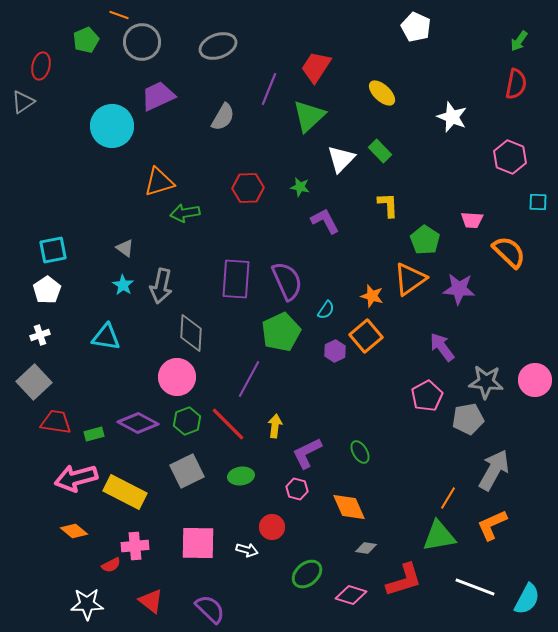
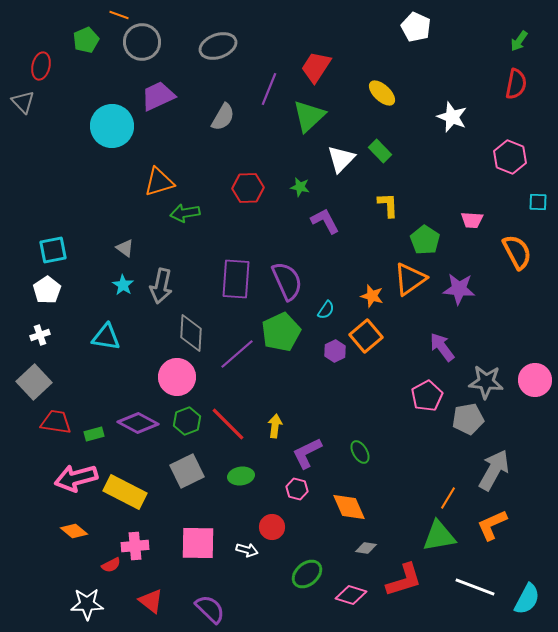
gray triangle at (23, 102): rotated 40 degrees counterclockwise
orange semicircle at (509, 252): moved 8 px right; rotated 18 degrees clockwise
purple line at (249, 379): moved 12 px left, 25 px up; rotated 21 degrees clockwise
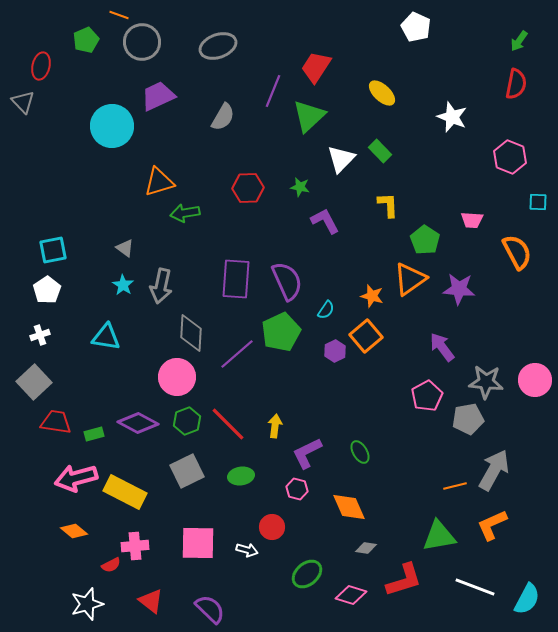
purple line at (269, 89): moved 4 px right, 2 px down
orange line at (448, 498): moved 7 px right, 12 px up; rotated 45 degrees clockwise
white star at (87, 604): rotated 16 degrees counterclockwise
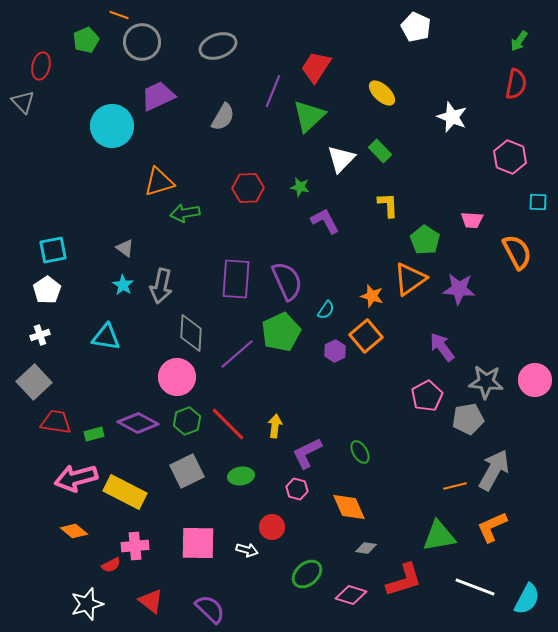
orange L-shape at (492, 525): moved 2 px down
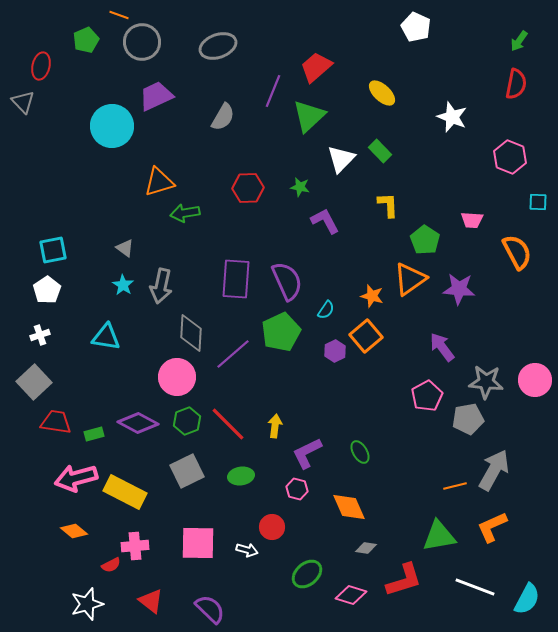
red trapezoid at (316, 67): rotated 16 degrees clockwise
purple trapezoid at (158, 96): moved 2 px left
purple line at (237, 354): moved 4 px left
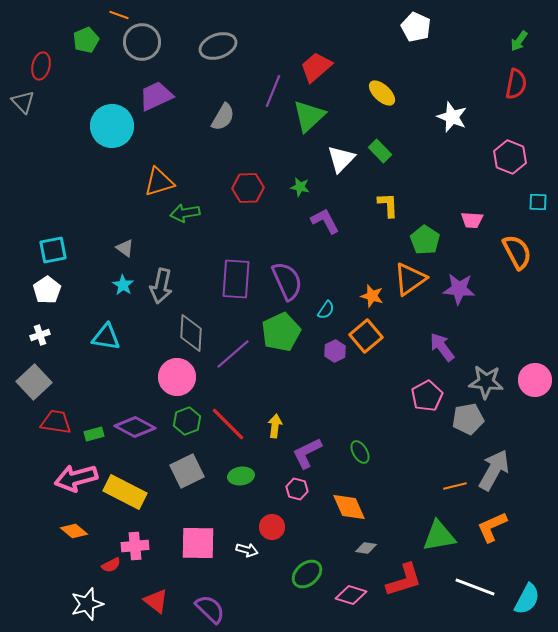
purple diamond at (138, 423): moved 3 px left, 4 px down
red triangle at (151, 601): moved 5 px right
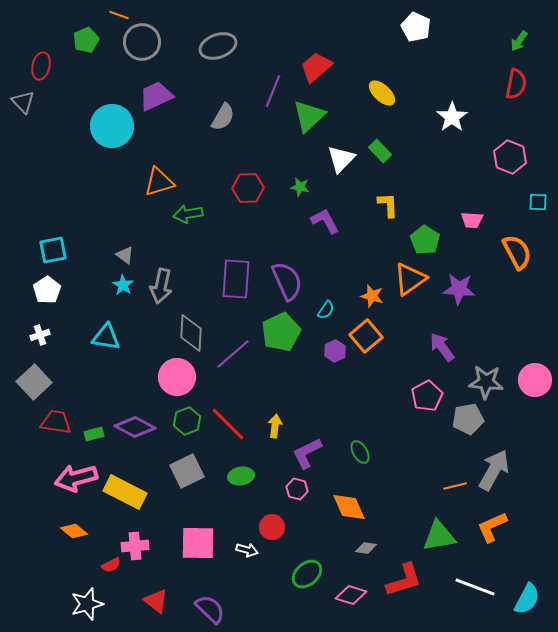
white star at (452, 117): rotated 16 degrees clockwise
green arrow at (185, 213): moved 3 px right, 1 px down
gray triangle at (125, 248): moved 7 px down
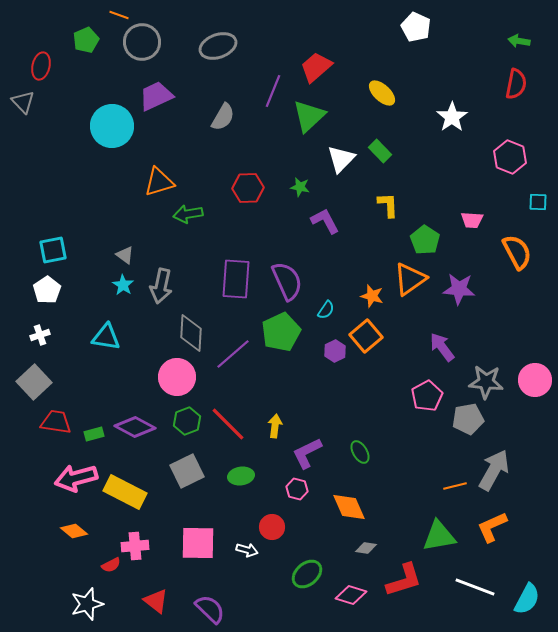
green arrow at (519, 41): rotated 65 degrees clockwise
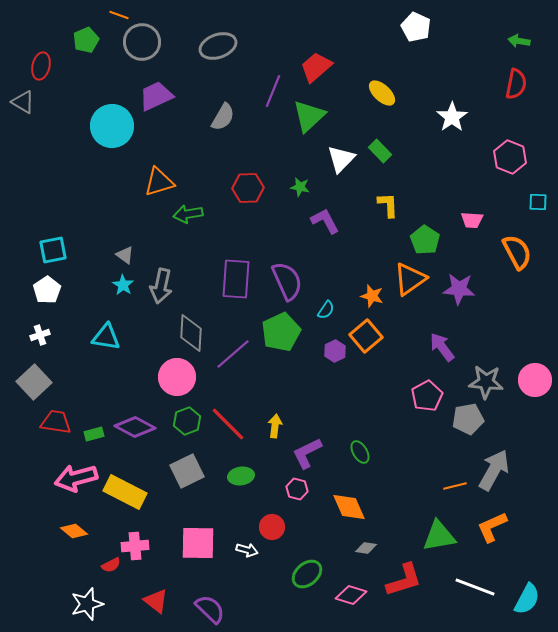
gray triangle at (23, 102): rotated 15 degrees counterclockwise
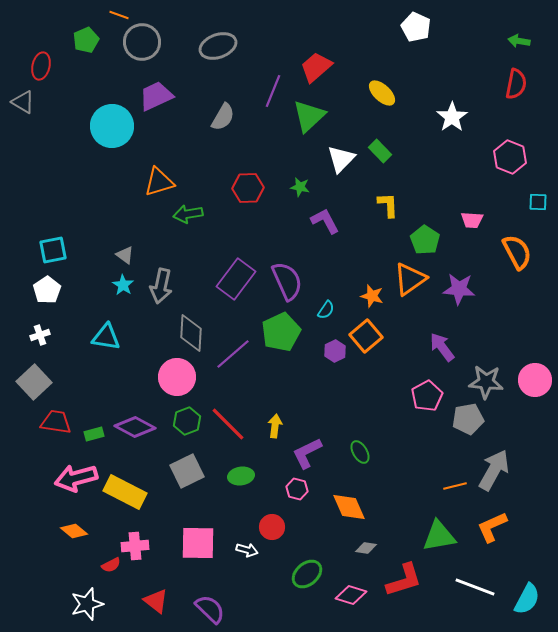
purple rectangle at (236, 279): rotated 33 degrees clockwise
